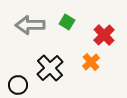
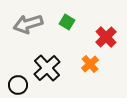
gray arrow: moved 2 px left, 1 px up; rotated 16 degrees counterclockwise
red cross: moved 2 px right, 2 px down
orange cross: moved 1 px left, 2 px down
black cross: moved 3 px left
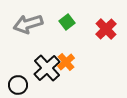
green square: rotated 21 degrees clockwise
red cross: moved 8 px up
orange cross: moved 24 px left, 2 px up
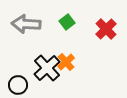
gray arrow: moved 2 px left; rotated 20 degrees clockwise
